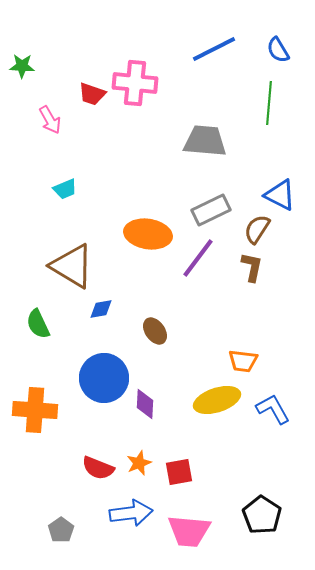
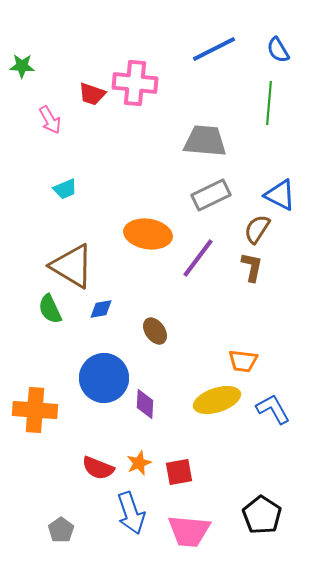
gray rectangle: moved 15 px up
green semicircle: moved 12 px right, 15 px up
blue arrow: rotated 78 degrees clockwise
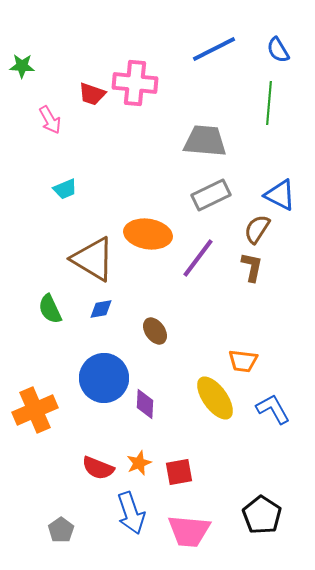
brown triangle: moved 21 px right, 7 px up
yellow ellipse: moved 2 px left, 2 px up; rotated 72 degrees clockwise
orange cross: rotated 27 degrees counterclockwise
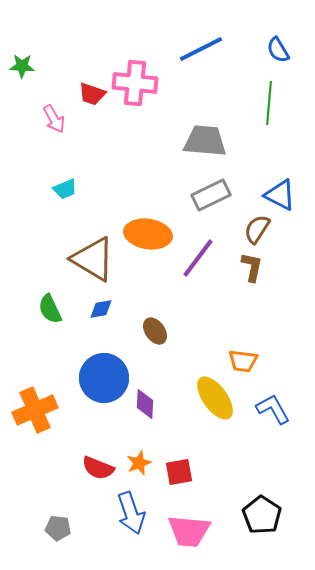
blue line: moved 13 px left
pink arrow: moved 4 px right, 1 px up
gray pentagon: moved 3 px left, 2 px up; rotated 30 degrees counterclockwise
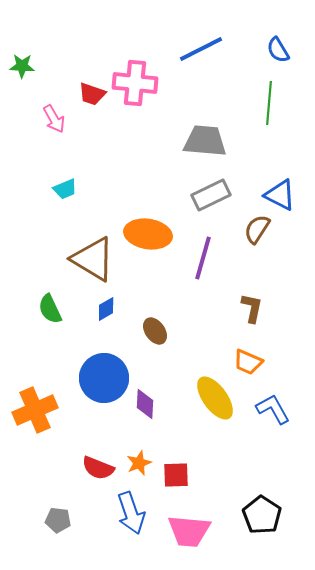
purple line: moved 5 px right; rotated 21 degrees counterclockwise
brown L-shape: moved 41 px down
blue diamond: moved 5 px right; rotated 20 degrees counterclockwise
orange trapezoid: moved 5 px right, 1 px down; rotated 16 degrees clockwise
red square: moved 3 px left, 3 px down; rotated 8 degrees clockwise
gray pentagon: moved 8 px up
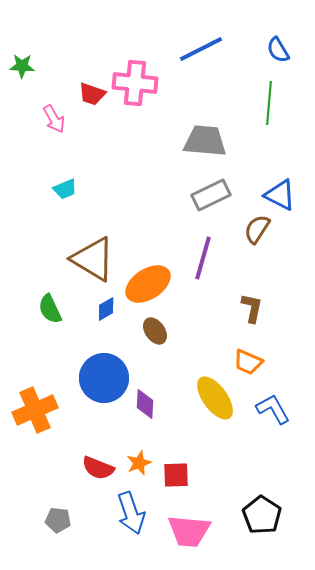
orange ellipse: moved 50 px down; rotated 42 degrees counterclockwise
